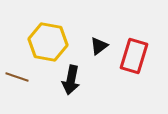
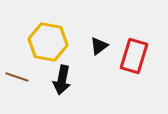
black arrow: moved 9 px left
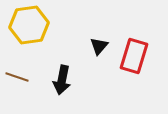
yellow hexagon: moved 19 px left, 17 px up; rotated 18 degrees counterclockwise
black triangle: rotated 12 degrees counterclockwise
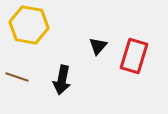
yellow hexagon: rotated 18 degrees clockwise
black triangle: moved 1 px left
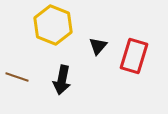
yellow hexagon: moved 24 px right; rotated 12 degrees clockwise
